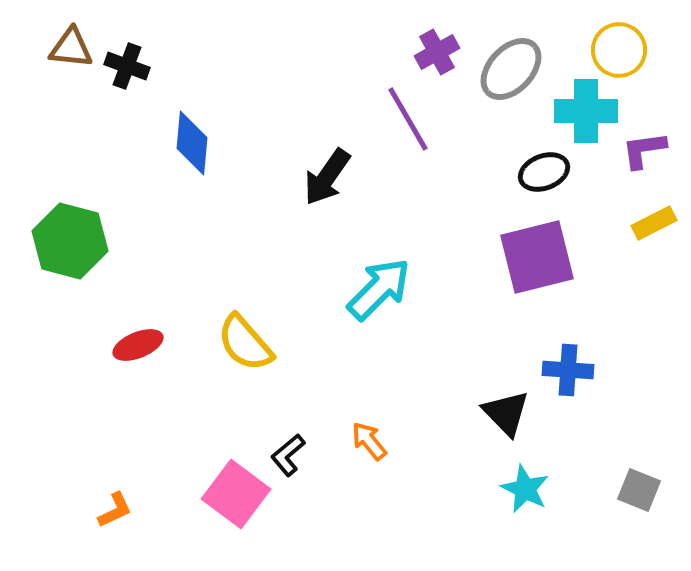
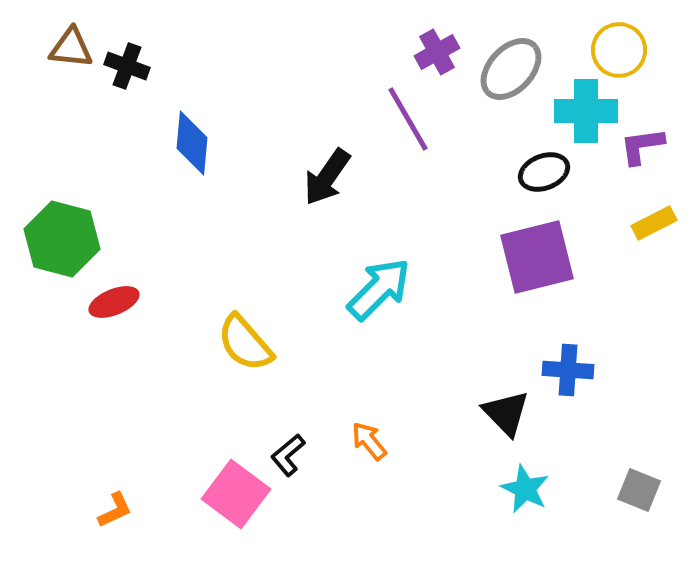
purple L-shape: moved 2 px left, 4 px up
green hexagon: moved 8 px left, 2 px up
red ellipse: moved 24 px left, 43 px up
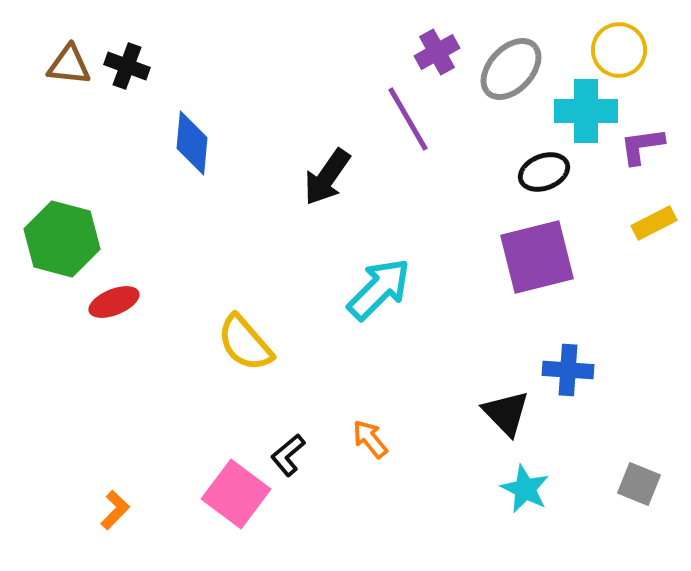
brown triangle: moved 2 px left, 17 px down
orange arrow: moved 1 px right, 2 px up
gray square: moved 6 px up
orange L-shape: rotated 21 degrees counterclockwise
